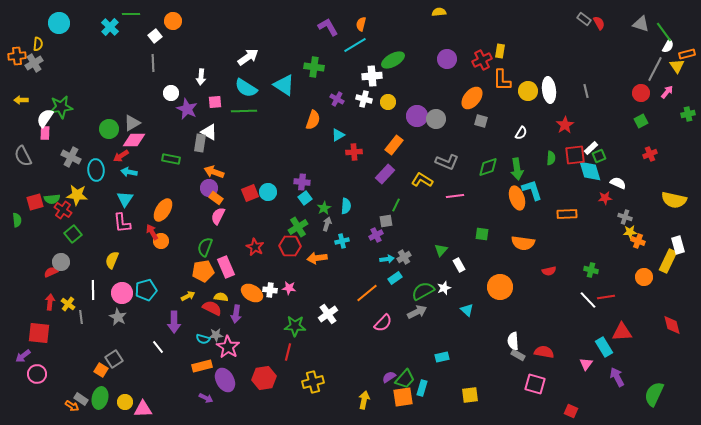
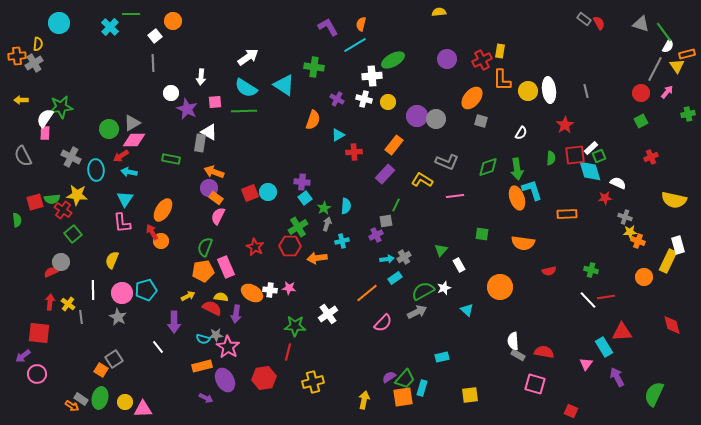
red cross at (650, 154): moved 1 px right, 3 px down
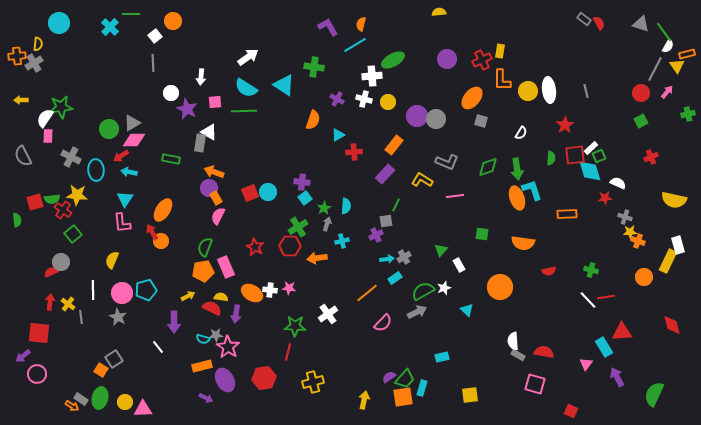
pink rectangle at (45, 133): moved 3 px right, 3 px down
orange rectangle at (216, 198): rotated 24 degrees clockwise
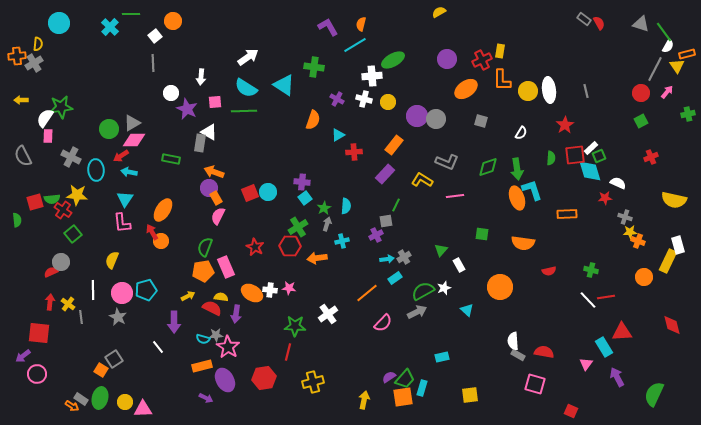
yellow semicircle at (439, 12): rotated 24 degrees counterclockwise
orange ellipse at (472, 98): moved 6 px left, 9 px up; rotated 15 degrees clockwise
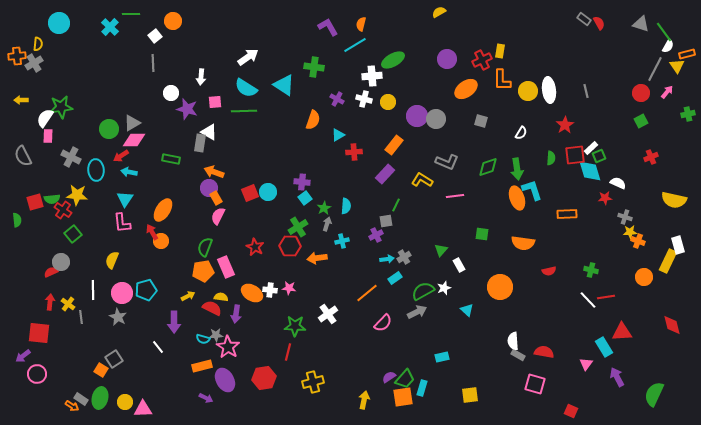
purple star at (187, 109): rotated 10 degrees counterclockwise
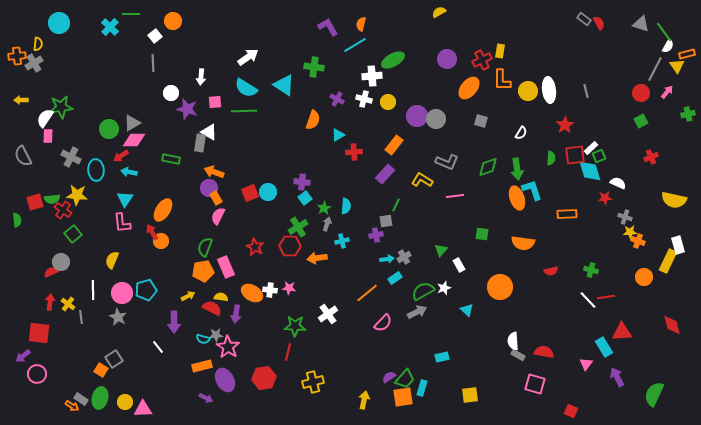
orange ellipse at (466, 89): moved 3 px right, 1 px up; rotated 15 degrees counterclockwise
purple cross at (376, 235): rotated 16 degrees clockwise
red semicircle at (549, 271): moved 2 px right
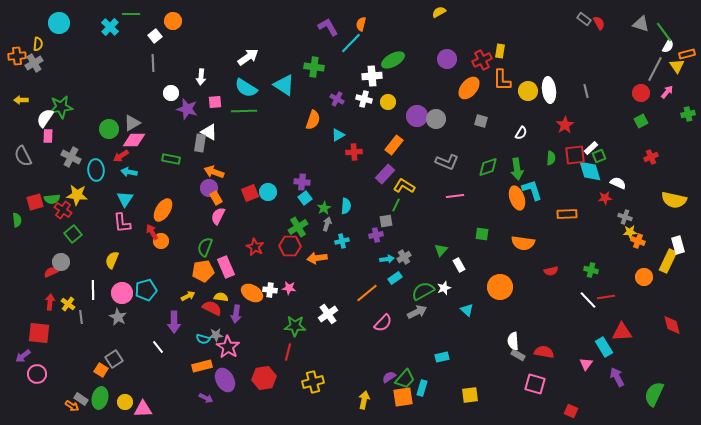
cyan line at (355, 45): moved 4 px left, 2 px up; rotated 15 degrees counterclockwise
yellow L-shape at (422, 180): moved 18 px left, 6 px down
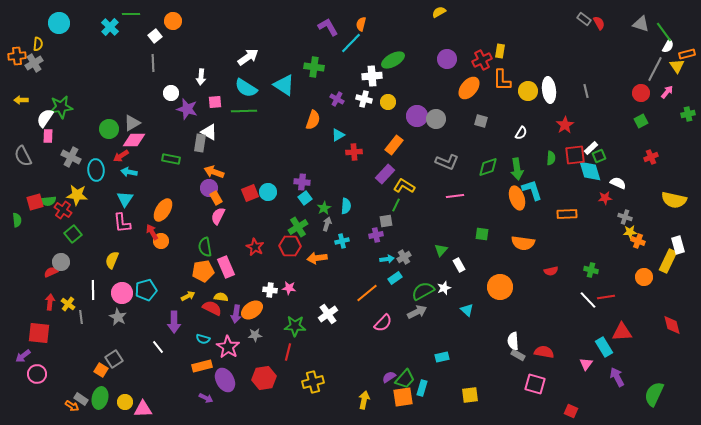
green semicircle at (52, 199): moved 4 px left, 2 px down
green semicircle at (205, 247): rotated 30 degrees counterclockwise
orange ellipse at (252, 293): moved 17 px down; rotated 65 degrees counterclockwise
gray star at (216, 335): moved 39 px right
